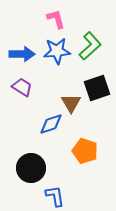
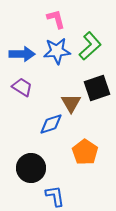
orange pentagon: moved 1 px down; rotated 15 degrees clockwise
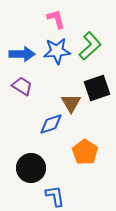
purple trapezoid: moved 1 px up
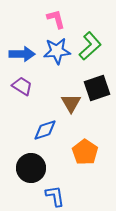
blue diamond: moved 6 px left, 6 px down
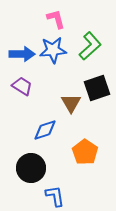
blue star: moved 4 px left, 1 px up
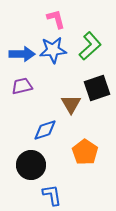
purple trapezoid: rotated 45 degrees counterclockwise
brown triangle: moved 1 px down
black circle: moved 3 px up
blue L-shape: moved 3 px left, 1 px up
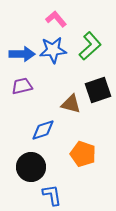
pink L-shape: rotated 25 degrees counterclockwise
black square: moved 1 px right, 2 px down
brown triangle: rotated 45 degrees counterclockwise
blue diamond: moved 2 px left
orange pentagon: moved 2 px left, 2 px down; rotated 15 degrees counterclockwise
black circle: moved 2 px down
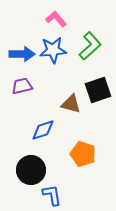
black circle: moved 3 px down
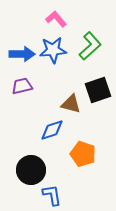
blue diamond: moved 9 px right
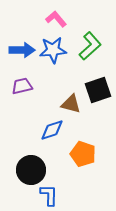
blue arrow: moved 4 px up
blue L-shape: moved 3 px left; rotated 10 degrees clockwise
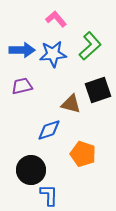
blue star: moved 4 px down
blue diamond: moved 3 px left
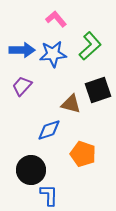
purple trapezoid: rotated 35 degrees counterclockwise
